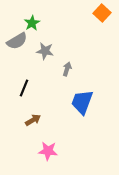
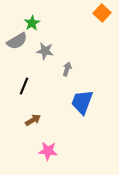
black line: moved 2 px up
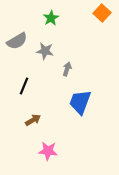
green star: moved 19 px right, 5 px up
blue trapezoid: moved 2 px left
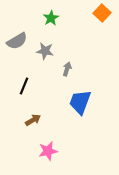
pink star: rotated 18 degrees counterclockwise
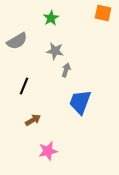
orange square: moved 1 px right; rotated 30 degrees counterclockwise
gray star: moved 10 px right
gray arrow: moved 1 px left, 1 px down
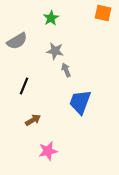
gray arrow: rotated 40 degrees counterclockwise
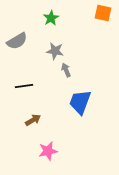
black line: rotated 60 degrees clockwise
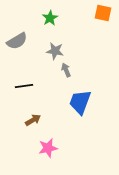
green star: moved 1 px left
pink star: moved 3 px up
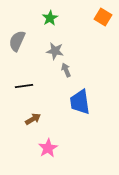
orange square: moved 4 px down; rotated 18 degrees clockwise
gray semicircle: rotated 145 degrees clockwise
blue trapezoid: rotated 28 degrees counterclockwise
brown arrow: moved 1 px up
pink star: rotated 18 degrees counterclockwise
